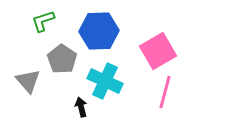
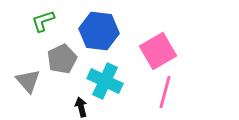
blue hexagon: rotated 9 degrees clockwise
gray pentagon: rotated 12 degrees clockwise
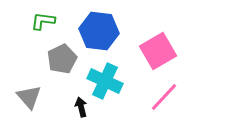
green L-shape: rotated 25 degrees clockwise
gray triangle: moved 1 px right, 16 px down
pink line: moved 1 px left, 5 px down; rotated 28 degrees clockwise
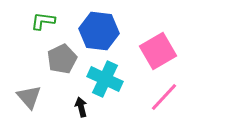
cyan cross: moved 2 px up
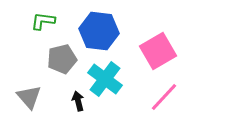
gray pentagon: rotated 12 degrees clockwise
cyan cross: rotated 12 degrees clockwise
black arrow: moved 3 px left, 6 px up
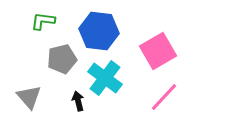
cyan cross: moved 1 px up
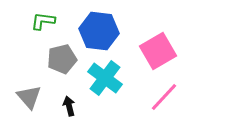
black arrow: moved 9 px left, 5 px down
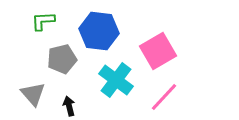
green L-shape: rotated 10 degrees counterclockwise
cyan cross: moved 11 px right, 2 px down
gray triangle: moved 4 px right, 3 px up
